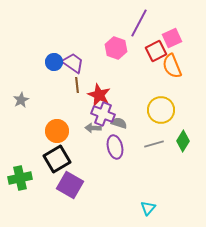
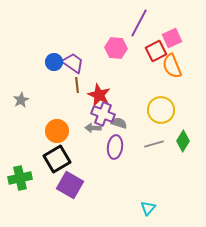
pink hexagon: rotated 15 degrees counterclockwise
purple ellipse: rotated 20 degrees clockwise
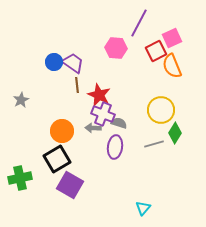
orange circle: moved 5 px right
green diamond: moved 8 px left, 8 px up
cyan triangle: moved 5 px left
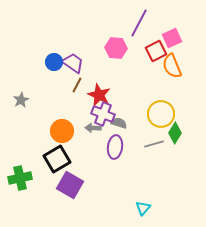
brown line: rotated 35 degrees clockwise
yellow circle: moved 4 px down
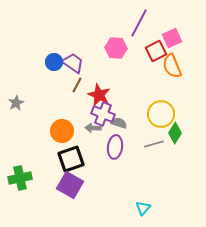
gray star: moved 5 px left, 3 px down
black square: moved 14 px right; rotated 12 degrees clockwise
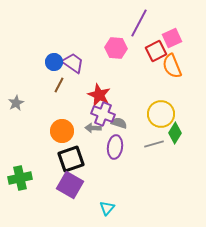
brown line: moved 18 px left
cyan triangle: moved 36 px left
